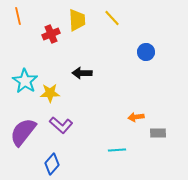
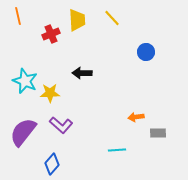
cyan star: rotated 10 degrees counterclockwise
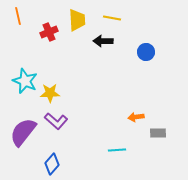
yellow line: rotated 36 degrees counterclockwise
red cross: moved 2 px left, 2 px up
black arrow: moved 21 px right, 32 px up
purple L-shape: moved 5 px left, 4 px up
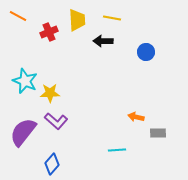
orange line: rotated 48 degrees counterclockwise
orange arrow: rotated 21 degrees clockwise
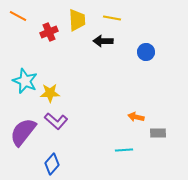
cyan line: moved 7 px right
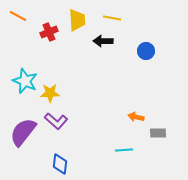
blue circle: moved 1 px up
blue diamond: moved 8 px right; rotated 35 degrees counterclockwise
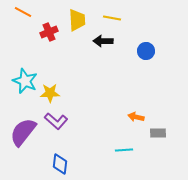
orange line: moved 5 px right, 4 px up
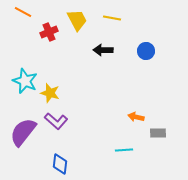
yellow trapezoid: rotated 25 degrees counterclockwise
black arrow: moved 9 px down
yellow star: rotated 18 degrees clockwise
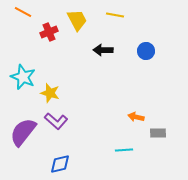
yellow line: moved 3 px right, 3 px up
cyan star: moved 2 px left, 4 px up
blue diamond: rotated 70 degrees clockwise
